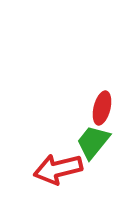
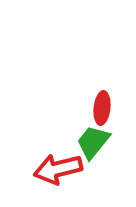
red ellipse: rotated 8 degrees counterclockwise
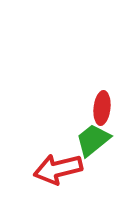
green trapezoid: moved 2 px up; rotated 12 degrees clockwise
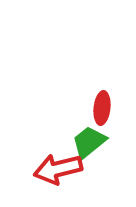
green trapezoid: moved 4 px left, 2 px down
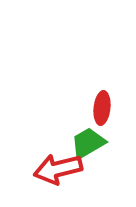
green trapezoid: moved 1 px left, 1 px down; rotated 9 degrees clockwise
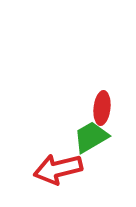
green trapezoid: moved 3 px right, 6 px up
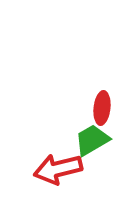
green trapezoid: moved 1 px right, 3 px down
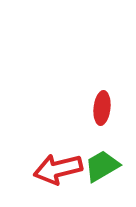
green trapezoid: moved 10 px right, 26 px down
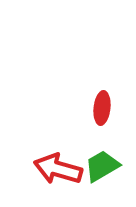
red arrow: rotated 30 degrees clockwise
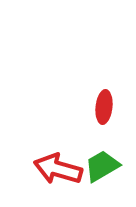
red ellipse: moved 2 px right, 1 px up
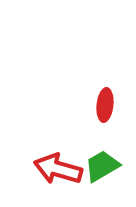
red ellipse: moved 1 px right, 2 px up
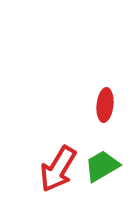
red arrow: rotated 75 degrees counterclockwise
